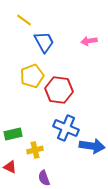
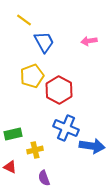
red hexagon: rotated 20 degrees clockwise
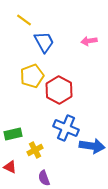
yellow cross: rotated 14 degrees counterclockwise
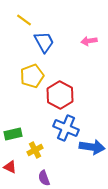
red hexagon: moved 1 px right, 5 px down
blue arrow: moved 1 px down
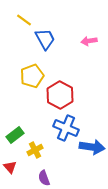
blue trapezoid: moved 1 px right, 3 px up
green rectangle: moved 2 px right, 1 px down; rotated 24 degrees counterclockwise
red triangle: rotated 24 degrees clockwise
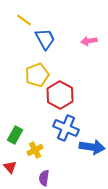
yellow pentagon: moved 5 px right, 1 px up
green rectangle: rotated 24 degrees counterclockwise
purple semicircle: rotated 28 degrees clockwise
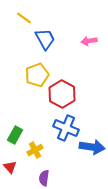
yellow line: moved 2 px up
red hexagon: moved 2 px right, 1 px up
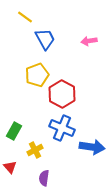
yellow line: moved 1 px right, 1 px up
blue cross: moved 4 px left
green rectangle: moved 1 px left, 4 px up
